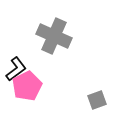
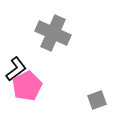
gray cross: moved 1 px left, 3 px up
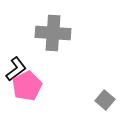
gray cross: rotated 20 degrees counterclockwise
gray square: moved 8 px right; rotated 30 degrees counterclockwise
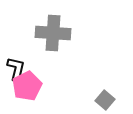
black L-shape: rotated 40 degrees counterclockwise
